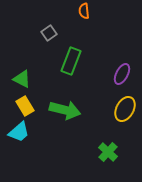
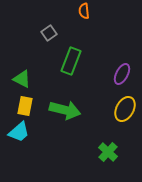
yellow rectangle: rotated 42 degrees clockwise
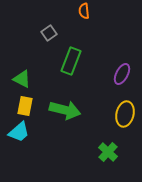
yellow ellipse: moved 5 px down; rotated 15 degrees counterclockwise
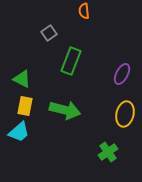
green cross: rotated 12 degrees clockwise
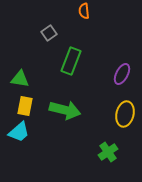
green triangle: moved 2 px left; rotated 18 degrees counterclockwise
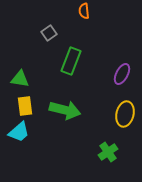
yellow rectangle: rotated 18 degrees counterclockwise
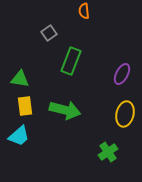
cyan trapezoid: moved 4 px down
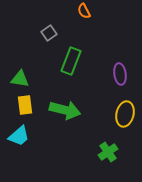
orange semicircle: rotated 21 degrees counterclockwise
purple ellipse: moved 2 px left; rotated 35 degrees counterclockwise
yellow rectangle: moved 1 px up
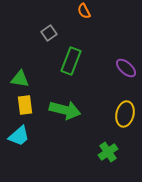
purple ellipse: moved 6 px right, 6 px up; rotated 40 degrees counterclockwise
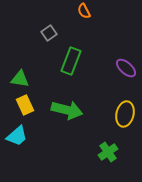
yellow rectangle: rotated 18 degrees counterclockwise
green arrow: moved 2 px right
cyan trapezoid: moved 2 px left
